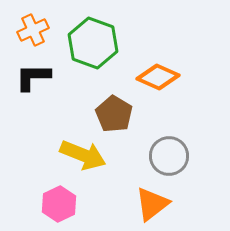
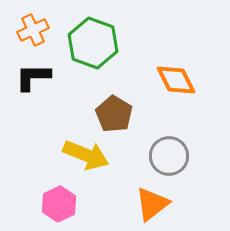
orange diamond: moved 18 px right, 3 px down; rotated 39 degrees clockwise
yellow arrow: moved 3 px right
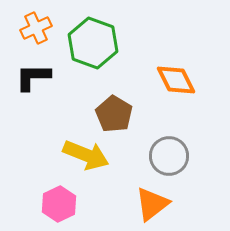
orange cross: moved 3 px right, 2 px up
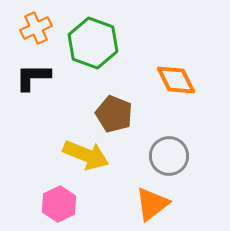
brown pentagon: rotated 9 degrees counterclockwise
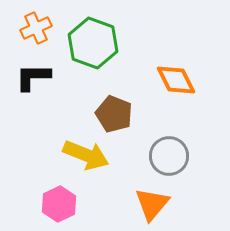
orange triangle: rotated 12 degrees counterclockwise
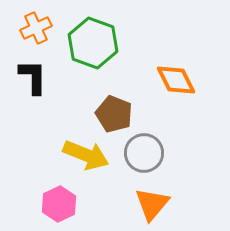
black L-shape: rotated 90 degrees clockwise
gray circle: moved 25 px left, 3 px up
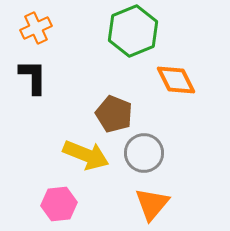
green hexagon: moved 40 px right, 12 px up; rotated 18 degrees clockwise
pink hexagon: rotated 20 degrees clockwise
